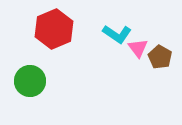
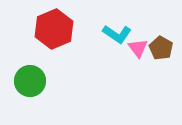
brown pentagon: moved 1 px right, 9 px up
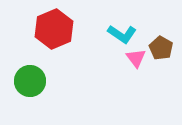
cyan L-shape: moved 5 px right
pink triangle: moved 2 px left, 10 px down
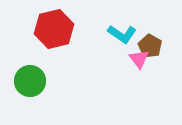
red hexagon: rotated 9 degrees clockwise
brown pentagon: moved 11 px left, 2 px up
pink triangle: moved 3 px right, 1 px down
